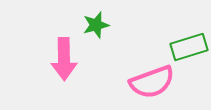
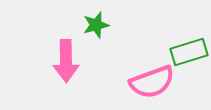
green rectangle: moved 5 px down
pink arrow: moved 2 px right, 2 px down
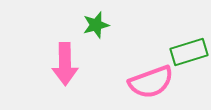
pink arrow: moved 1 px left, 3 px down
pink semicircle: moved 1 px left
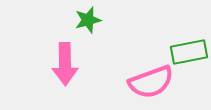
green star: moved 8 px left, 5 px up
green rectangle: rotated 6 degrees clockwise
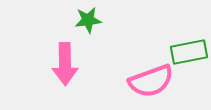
green star: rotated 8 degrees clockwise
pink semicircle: moved 1 px up
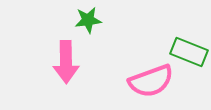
green rectangle: rotated 33 degrees clockwise
pink arrow: moved 1 px right, 2 px up
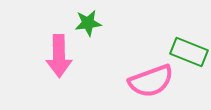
green star: moved 3 px down
pink arrow: moved 7 px left, 6 px up
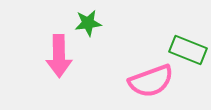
green rectangle: moved 1 px left, 2 px up
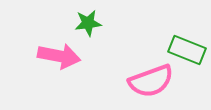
green rectangle: moved 1 px left
pink arrow: rotated 78 degrees counterclockwise
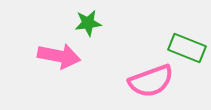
green rectangle: moved 2 px up
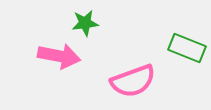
green star: moved 3 px left
pink semicircle: moved 18 px left
